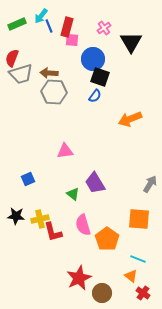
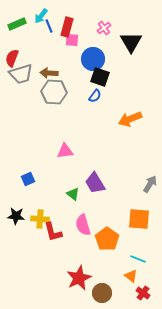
yellow cross: rotated 18 degrees clockwise
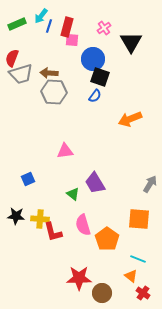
blue line: rotated 40 degrees clockwise
red star: rotated 25 degrees clockwise
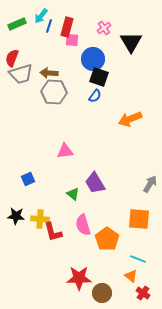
black square: moved 1 px left
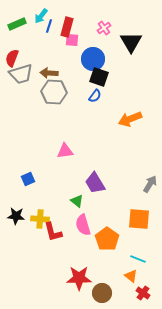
green triangle: moved 4 px right, 7 px down
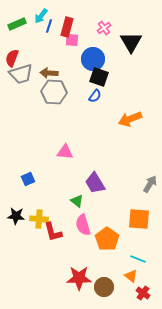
pink triangle: moved 1 px down; rotated 12 degrees clockwise
yellow cross: moved 1 px left
brown circle: moved 2 px right, 6 px up
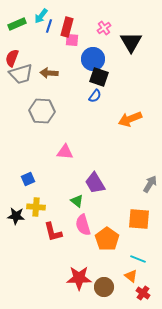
gray hexagon: moved 12 px left, 19 px down
yellow cross: moved 3 px left, 12 px up
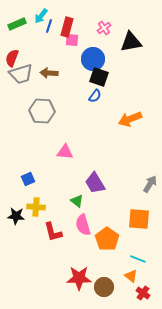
black triangle: rotated 50 degrees clockwise
